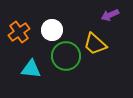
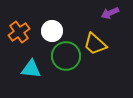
purple arrow: moved 2 px up
white circle: moved 1 px down
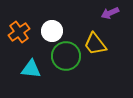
yellow trapezoid: rotated 10 degrees clockwise
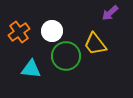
purple arrow: rotated 18 degrees counterclockwise
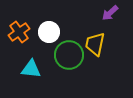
white circle: moved 3 px left, 1 px down
yellow trapezoid: rotated 50 degrees clockwise
green circle: moved 3 px right, 1 px up
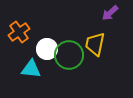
white circle: moved 2 px left, 17 px down
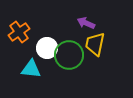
purple arrow: moved 24 px left, 10 px down; rotated 66 degrees clockwise
white circle: moved 1 px up
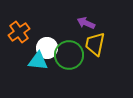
cyan triangle: moved 7 px right, 8 px up
